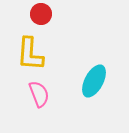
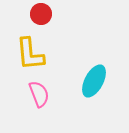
yellow L-shape: rotated 9 degrees counterclockwise
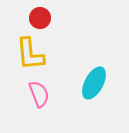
red circle: moved 1 px left, 4 px down
cyan ellipse: moved 2 px down
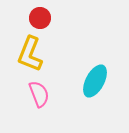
yellow L-shape: rotated 27 degrees clockwise
cyan ellipse: moved 1 px right, 2 px up
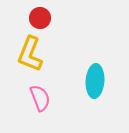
cyan ellipse: rotated 24 degrees counterclockwise
pink semicircle: moved 1 px right, 4 px down
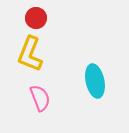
red circle: moved 4 px left
cyan ellipse: rotated 16 degrees counterclockwise
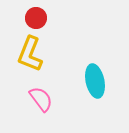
pink semicircle: moved 1 px right, 1 px down; rotated 16 degrees counterclockwise
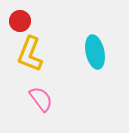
red circle: moved 16 px left, 3 px down
cyan ellipse: moved 29 px up
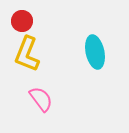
red circle: moved 2 px right
yellow L-shape: moved 3 px left
